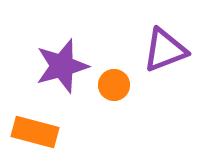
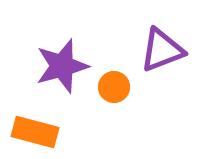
purple triangle: moved 3 px left
orange circle: moved 2 px down
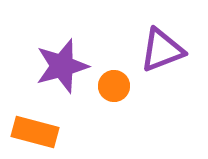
orange circle: moved 1 px up
